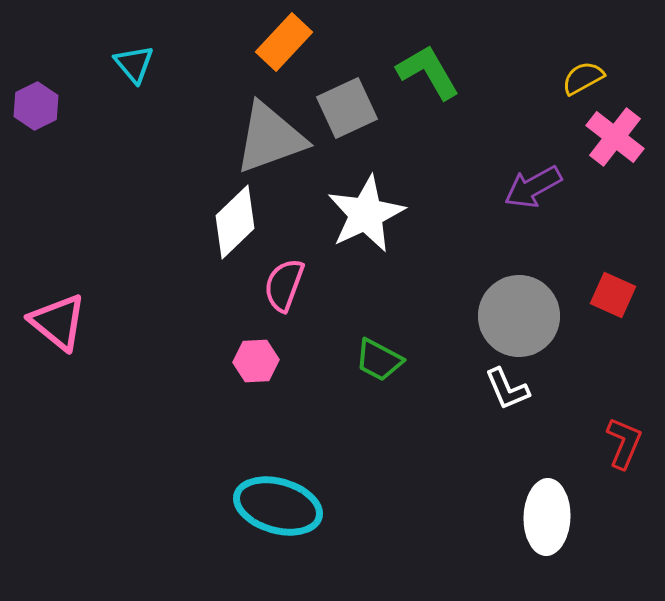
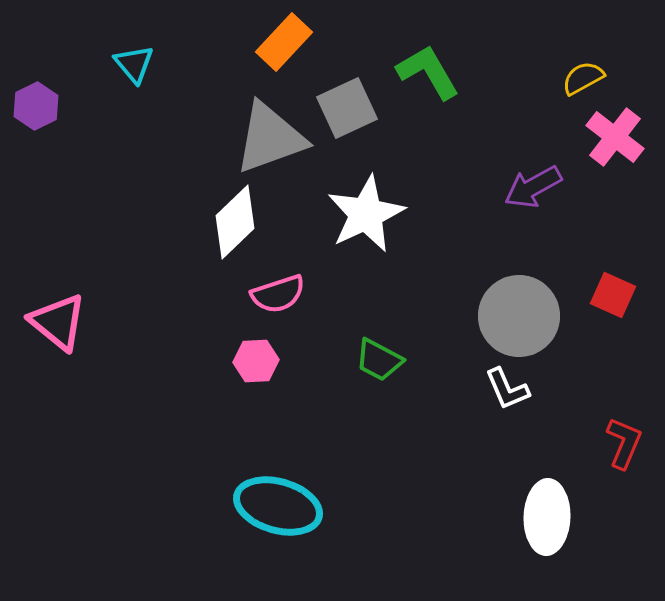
pink semicircle: moved 6 px left, 9 px down; rotated 128 degrees counterclockwise
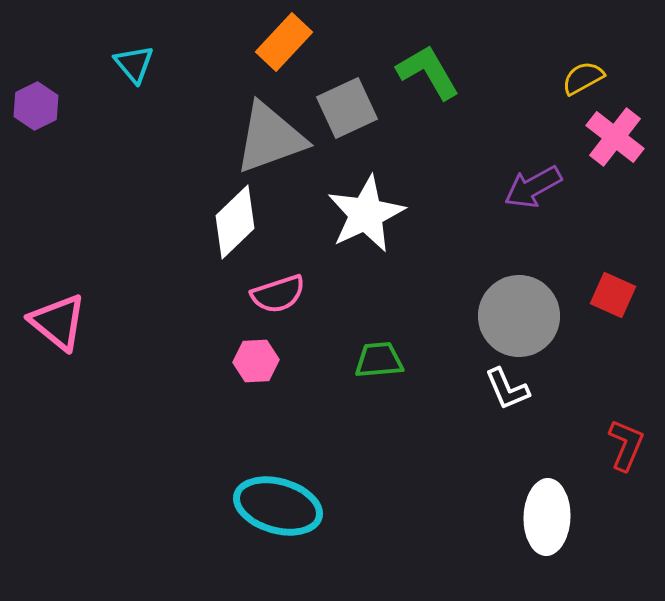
green trapezoid: rotated 147 degrees clockwise
red L-shape: moved 2 px right, 2 px down
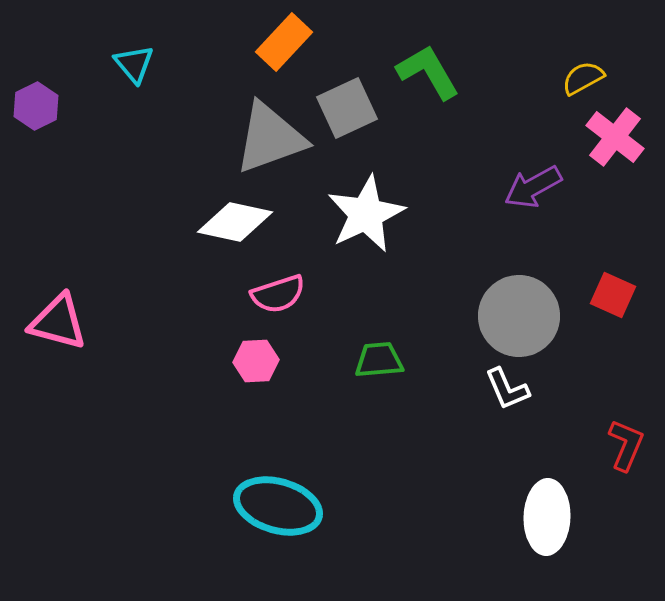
white diamond: rotated 56 degrees clockwise
pink triangle: rotated 24 degrees counterclockwise
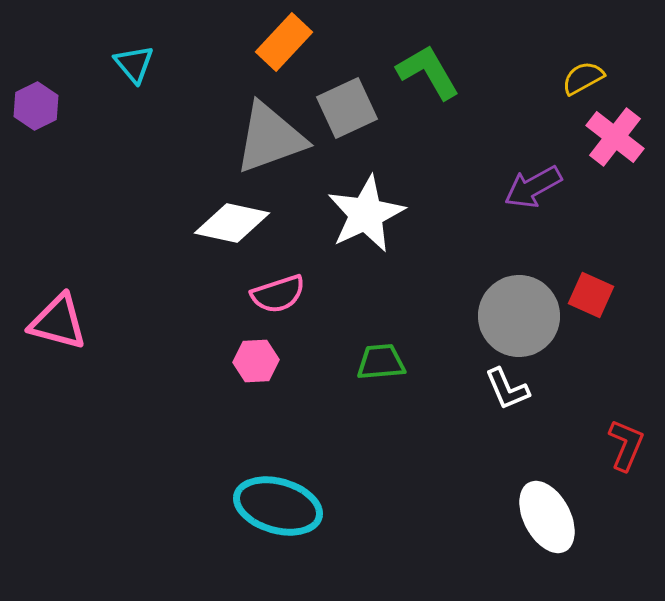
white diamond: moved 3 px left, 1 px down
red square: moved 22 px left
green trapezoid: moved 2 px right, 2 px down
white ellipse: rotated 30 degrees counterclockwise
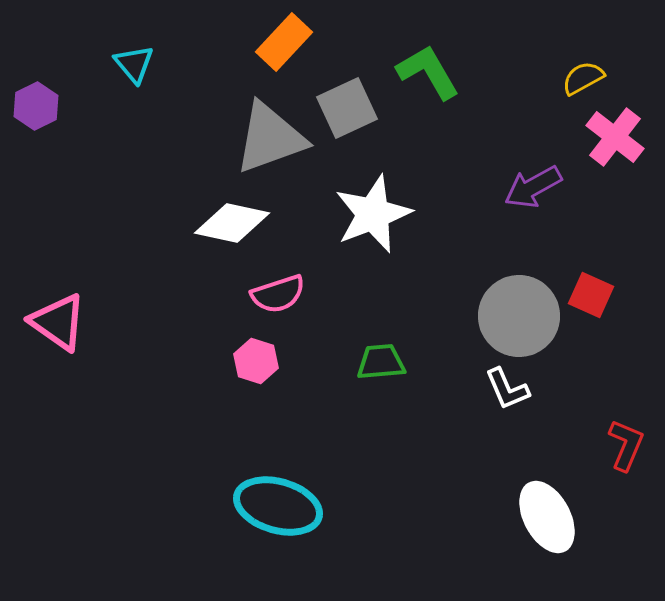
white star: moved 7 px right; rotated 4 degrees clockwise
pink triangle: rotated 20 degrees clockwise
pink hexagon: rotated 21 degrees clockwise
